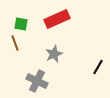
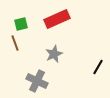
green square: rotated 24 degrees counterclockwise
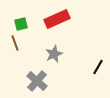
gray cross: rotated 15 degrees clockwise
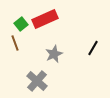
red rectangle: moved 12 px left
green square: rotated 24 degrees counterclockwise
black line: moved 5 px left, 19 px up
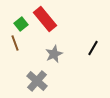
red rectangle: rotated 75 degrees clockwise
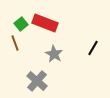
red rectangle: moved 4 px down; rotated 30 degrees counterclockwise
gray star: rotated 18 degrees counterclockwise
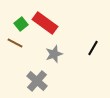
red rectangle: rotated 15 degrees clockwise
brown line: rotated 42 degrees counterclockwise
gray star: rotated 24 degrees clockwise
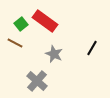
red rectangle: moved 2 px up
black line: moved 1 px left
gray star: rotated 30 degrees counterclockwise
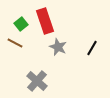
red rectangle: rotated 35 degrees clockwise
gray star: moved 4 px right, 7 px up
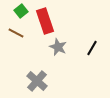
green square: moved 13 px up
brown line: moved 1 px right, 10 px up
